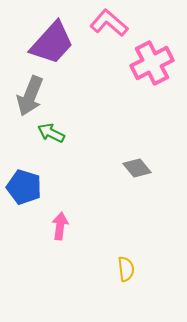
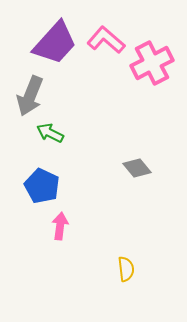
pink L-shape: moved 3 px left, 17 px down
purple trapezoid: moved 3 px right
green arrow: moved 1 px left
blue pentagon: moved 18 px right, 1 px up; rotated 8 degrees clockwise
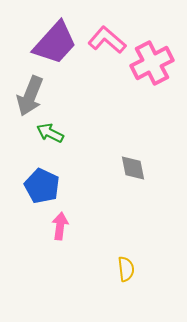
pink L-shape: moved 1 px right
gray diamond: moved 4 px left; rotated 28 degrees clockwise
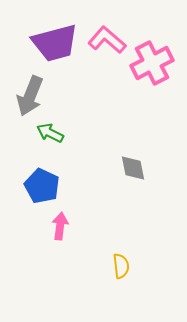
purple trapezoid: rotated 33 degrees clockwise
yellow semicircle: moved 5 px left, 3 px up
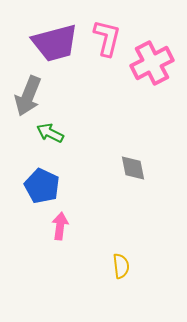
pink L-shape: moved 2 px up; rotated 63 degrees clockwise
gray arrow: moved 2 px left
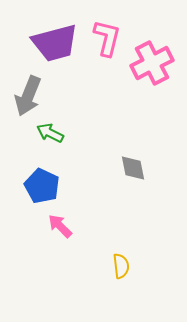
pink arrow: rotated 52 degrees counterclockwise
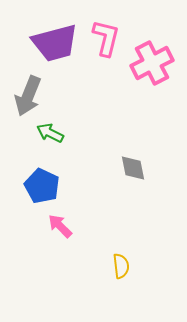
pink L-shape: moved 1 px left
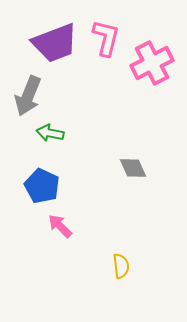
purple trapezoid: rotated 6 degrees counterclockwise
green arrow: rotated 16 degrees counterclockwise
gray diamond: rotated 12 degrees counterclockwise
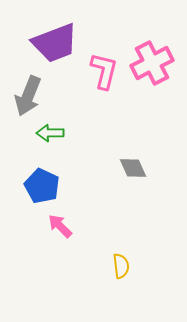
pink L-shape: moved 2 px left, 33 px down
green arrow: rotated 12 degrees counterclockwise
